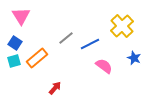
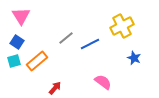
yellow cross: rotated 15 degrees clockwise
blue square: moved 2 px right, 1 px up
orange rectangle: moved 3 px down
pink semicircle: moved 1 px left, 16 px down
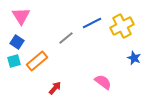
blue line: moved 2 px right, 21 px up
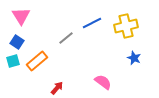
yellow cross: moved 4 px right; rotated 15 degrees clockwise
cyan square: moved 1 px left
red arrow: moved 2 px right
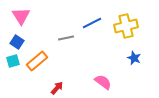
gray line: rotated 28 degrees clockwise
